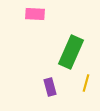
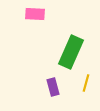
purple rectangle: moved 3 px right
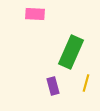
purple rectangle: moved 1 px up
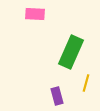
purple rectangle: moved 4 px right, 10 px down
